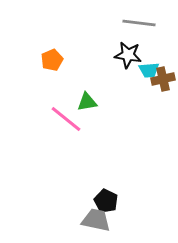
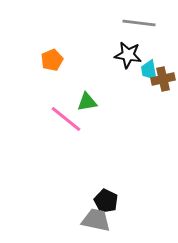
cyan trapezoid: rotated 85 degrees clockwise
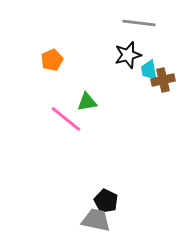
black star: rotated 24 degrees counterclockwise
brown cross: moved 1 px down
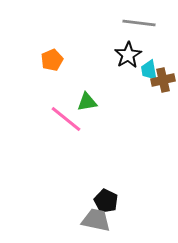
black star: rotated 16 degrees counterclockwise
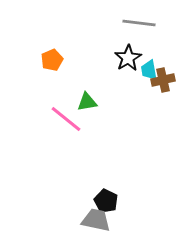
black star: moved 3 px down
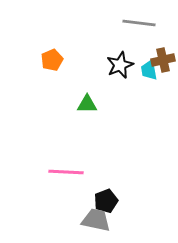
black star: moved 8 px left, 7 px down; rotated 8 degrees clockwise
brown cross: moved 20 px up
green triangle: moved 2 px down; rotated 10 degrees clockwise
pink line: moved 53 px down; rotated 36 degrees counterclockwise
black pentagon: rotated 25 degrees clockwise
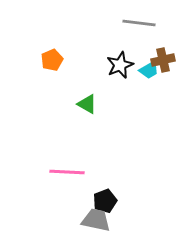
cyan trapezoid: rotated 110 degrees counterclockwise
green triangle: rotated 30 degrees clockwise
pink line: moved 1 px right
black pentagon: moved 1 px left
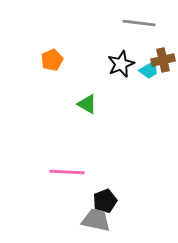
black star: moved 1 px right, 1 px up
